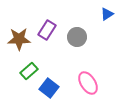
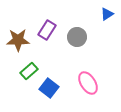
brown star: moved 1 px left, 1 px down
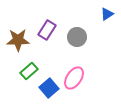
pink ellipse: moved 14 px left, 5 px up; rotated 65 degrees clockwise
blue square: rotated 12 degrees clockwise
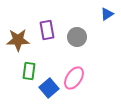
purple rectangle: rotated 42 degrees counterclockwise
green rectangle: rotated 42 degrees counterclockwise
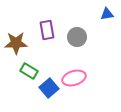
blue triangle: rotated 24 degrees clockwise
brown star: moved 2 px left, 3 px down
green rectangle: rotated 66 degrees counterclockwise
pink ellipse: rotated 40 degrees clockwise
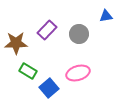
blue triangle: moved 1 px left, 2 px down
purple rectangle: rotated 54 degrees clockwise
gray circle: moved 2 px right, 3 px up
green rectangle: moved 1 px left
pink ellipse: moved 4 px right, 5 px up
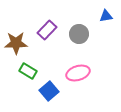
blue square: moved 3 px down
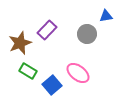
gray circle: moved 8 px right
brown star: moved 4 px right; rotated 20 degrees counterclockwise
pink ellipse: rotated 55 degrees clockwise
blue square: moved 3 px right, 6 px up
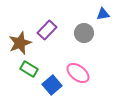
blue triangle: moved 3 px left, 2 px up
gray circle: moved 3 px left, 1 px up
green rectangle: moved 1 px right, 2 px up
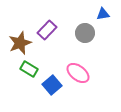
gray circle: moved 1 px right
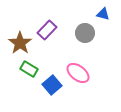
blue triangle: rotated 24 degrees clockwise
brown star: rotated 15 degrees counterclockwise
